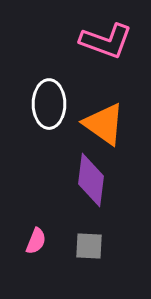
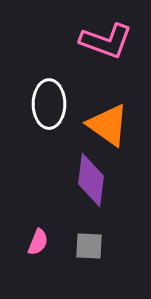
orange triangle: moved 4 px right, 1 px down
pink semicircle: moved 2 px right, 1 px down
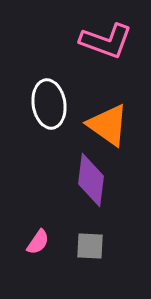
white ellipse: rotated 9 degrees counterclockwise
pink semicircle: rotated 12 degrees clockwise
gray square: moved 1 px right
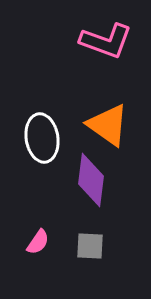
white ellipse: moved 7 px left, 34 px down
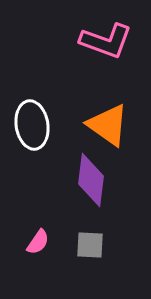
white ellipse: moved 10 px left, 13 px up
gray square: moved 1 px up
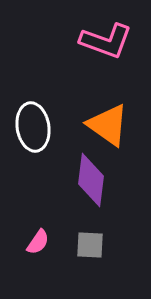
white ellipse: moved 1 px right, 2 px down
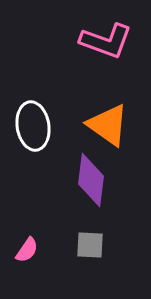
white ellipse: moved 1 px up
pink semicircle: moved 11 px left, 8 px down
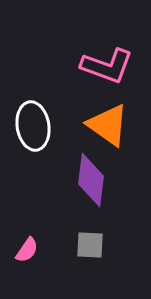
pink L-shape: moved 1 px right, 25 px down
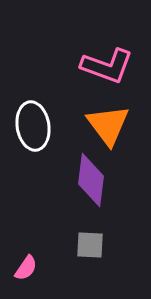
orange triangle: rotated 18 degrees clockwise
pink semicircle: moved 1 px left, 18 px down
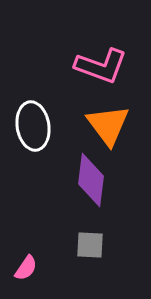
pink L-shape: moved 6 px left
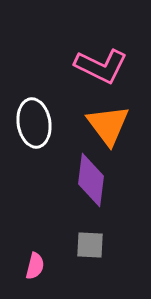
pink L-shape: rotated 6 degrees clockwise
white ellipse: moved 1 px right, 3 px up
pink semicircle: moved 9 px right, 2 px up; rotated 20 degrees counterclockwise
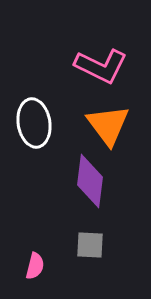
purple diamond: moved 1 px left, 1 px down
